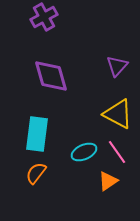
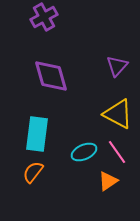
orange semicircle: moved 3 px left, 1 px up
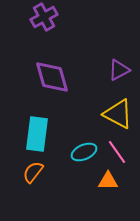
purple triangle: moved 2 px right, 4 px down; rotated 20 degrees clockwise
purple diamond: moved 1 px right, 1 px down
orange triangle: rotated 35 degrees clockwise
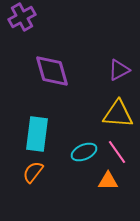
purple cross: moved 22 px left
purple diamond: moved 6 px up
yellow triangle: rotated 24 degrees counterclockwise
